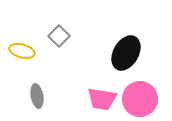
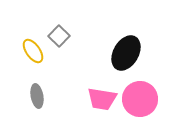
yellow ellipse: moved 11 px right; rotated 40 degrees clockwise
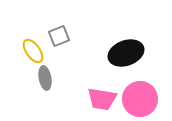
gray square: rotated 25 degrees clockwise
black ellipse: rotated 40 degrees clockwise
gray ellipse: moved 8 px right, 18 px up
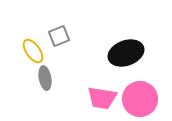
pink trapezoid: moved 1 px up
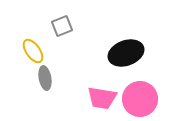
gray square: moved 3 px right, 10 px up
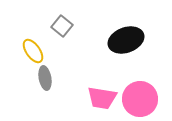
gray square: rotated 30 degrees counterclockwise
black ellipse: moved 13 px up
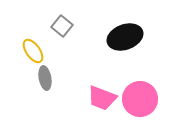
black ellipse: moved 1 px left, 3 px up
pink trapezoid: rotated 12 degrees clockwise
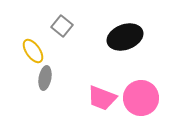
gray ellipse: rotated 20 degrees clockwise
pink circle: moved 1 px right, 1 px up
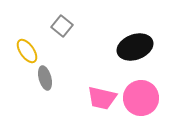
black ellipse: moved 10 px right, 10 px down
yellow ellipse: moved 6 px left
gray ellipse: rotated 25 degrees counterclockwise
pink trapezoid: rotated 8 degrees counterclockwise
